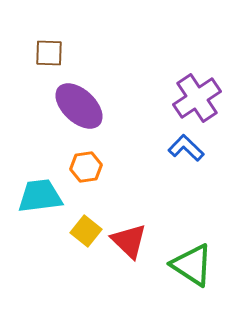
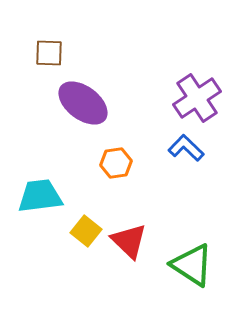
purple ellipse: moved 4 px right, 3 px up; rotated 6 degrees counterclockwise
orange hexagon: moved 30 px right, 4 px up
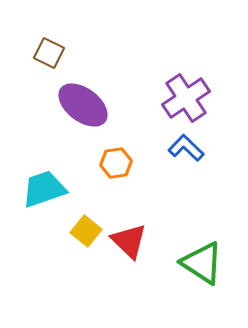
brown square: rotated 24 degrees clockwise
purple cross: moved 11 px left
purple ellipse: moved 2 px down
cyan trapezoid: moved 4 px right, 7 px up; rotated 12 degrees counterclockwise
green triangle: moved 10 px right, 2 px up
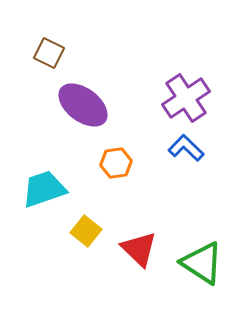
red triangle: moved 10 px right, 8 px down
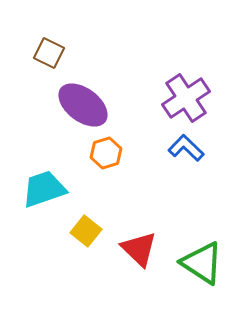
orange hexagon: moved 10 px left, 10 px up; rotated 8 degrees counterclockwise
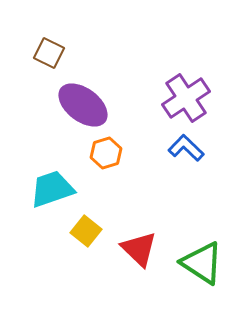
cyan trapezoid: moved 8 px right
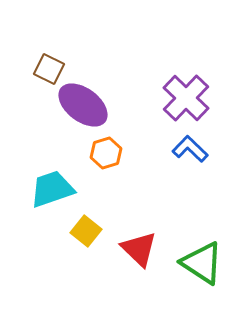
brown square: moved 16 px down
purple cross: rotated 12 degrees counterclockwise
blue L-shape: moved 4 px right, 1 px down
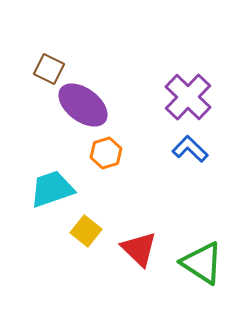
purple cross: moved 2 px right, 1 px up
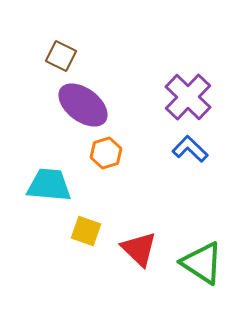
brown square: moved 12 px right, 13 px up
cyan trapezoid: moved 3 px left, 4 px up; rotated 24 degrees clockwise
yellow square: rotated 20 degrees counterclockwise
